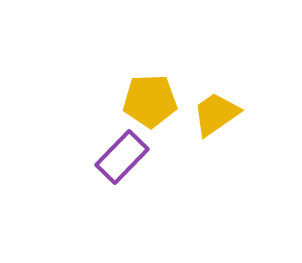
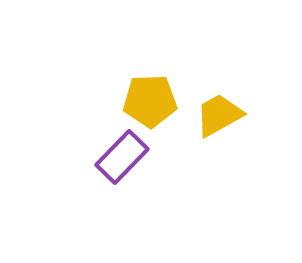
yellow trapezoid: moved 3 px right, 1 px down; rotated 6 degrees clockwise
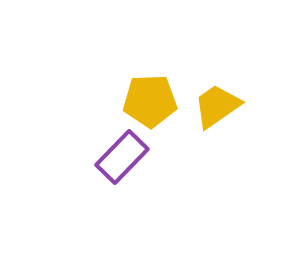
yellow trapezoid: moved 2 px left, 9 px up; rotated 6 degrees counterclockwise
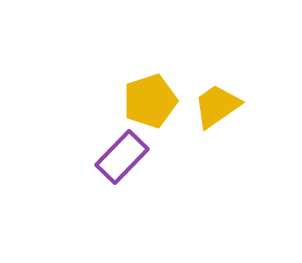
yellow pentagon: rotated 16 degrees counterclockwise
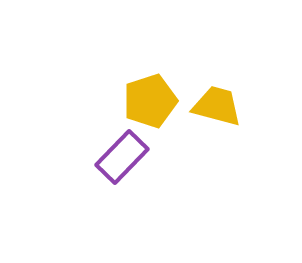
yellow trapezoid: rotated 50 degrees clockwise
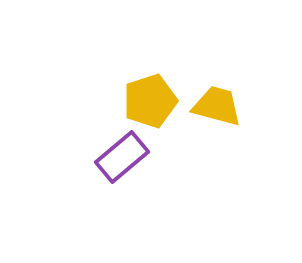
purple rectangle: rotated 6 degrees clockwise
